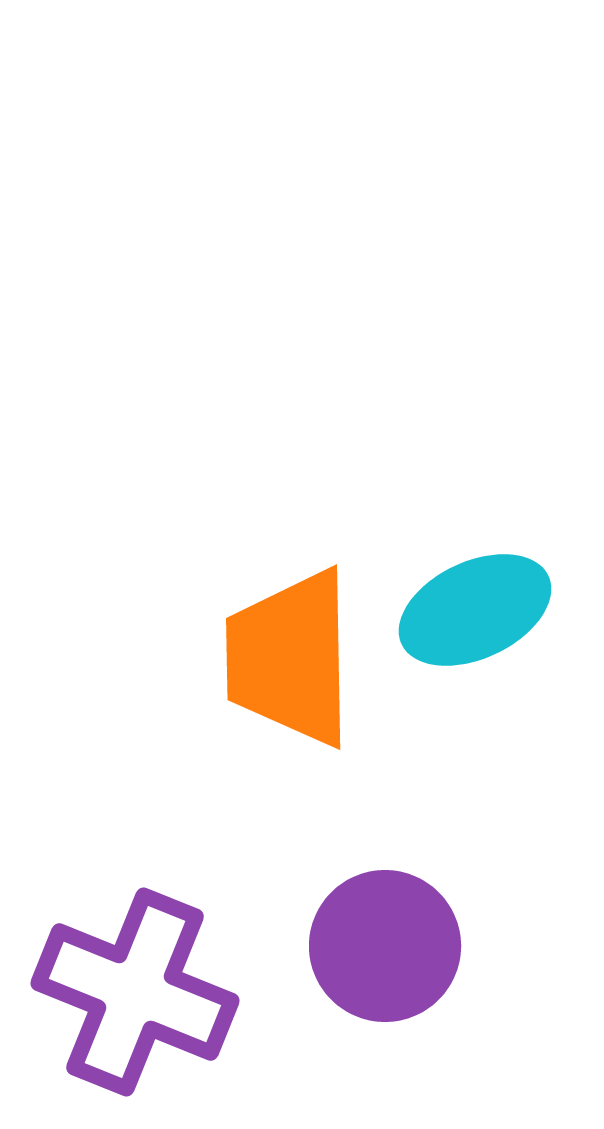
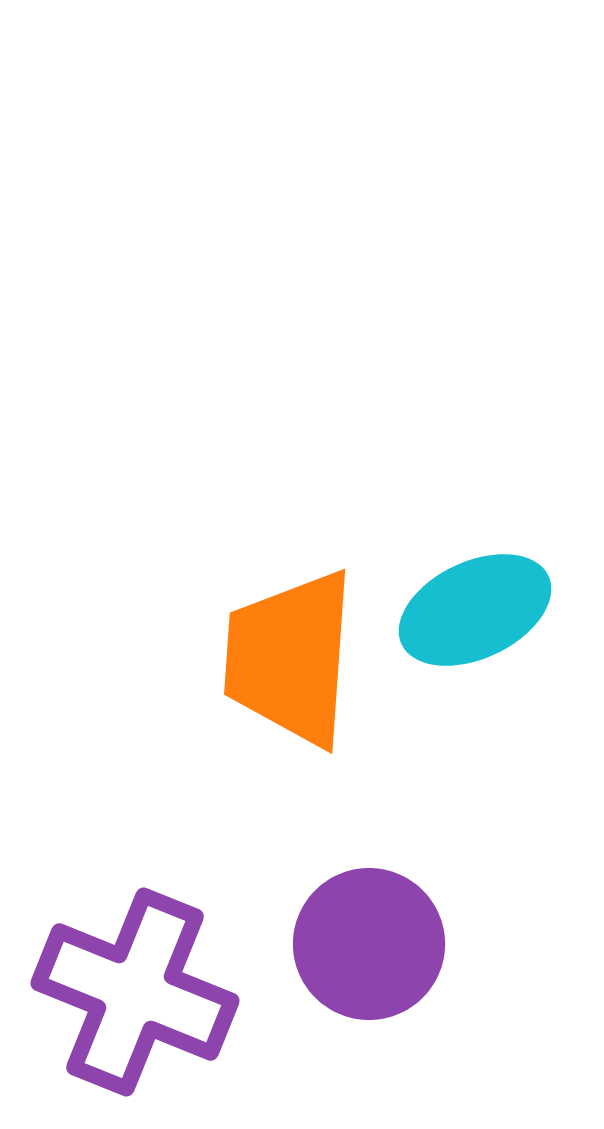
orange trapezoid: rotated 5 degrees clockwise
purple circle: moved 16 px left, 2 px up
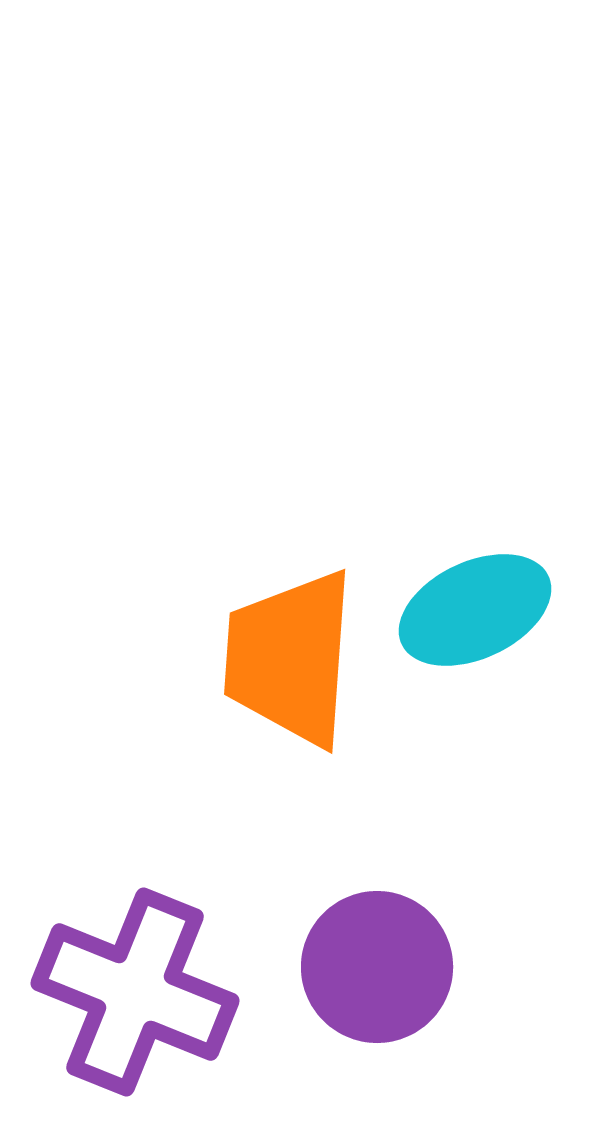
purple circle: moved 8 px right, 23 px down
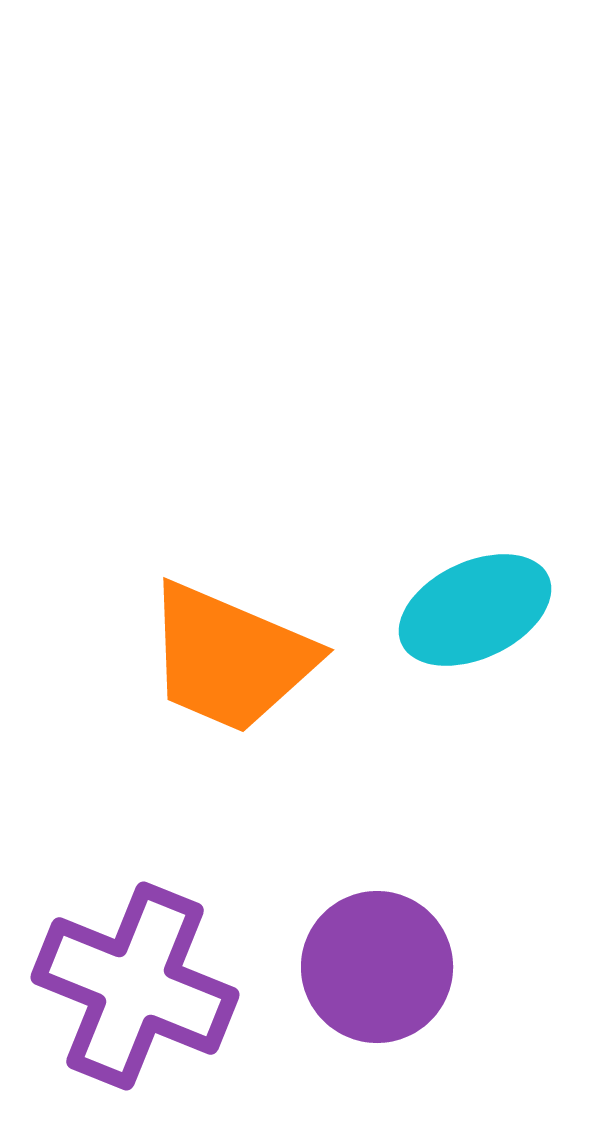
orange trapezoid: moved 60 px left; rotated 71 degrees counterclockwise
purple cross: moved 6 px up
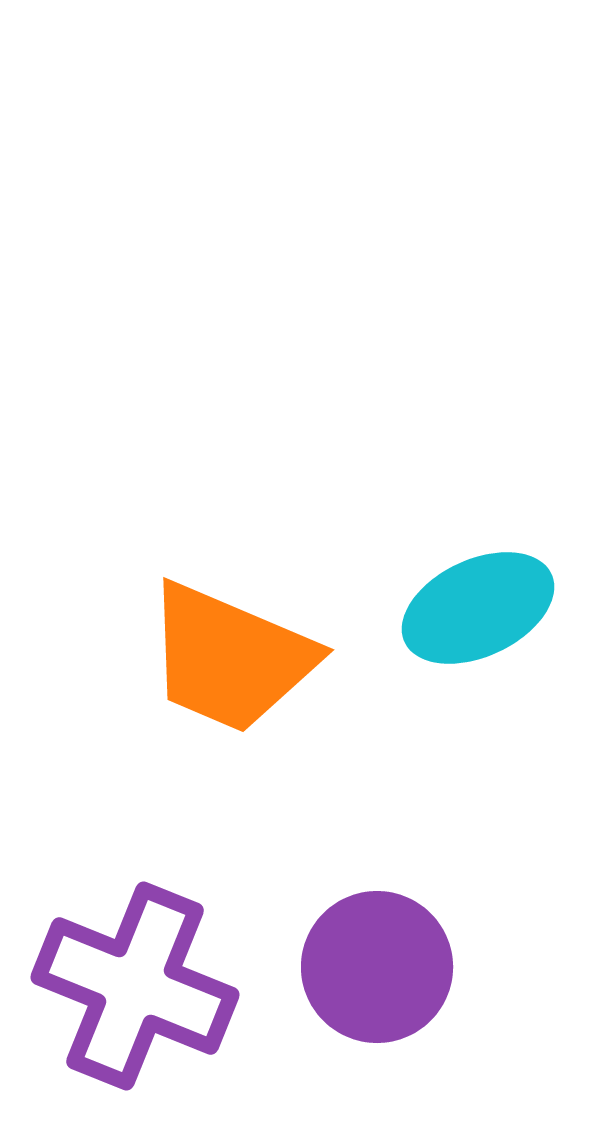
cyan ellipse: moved 3 px right, 2 px up
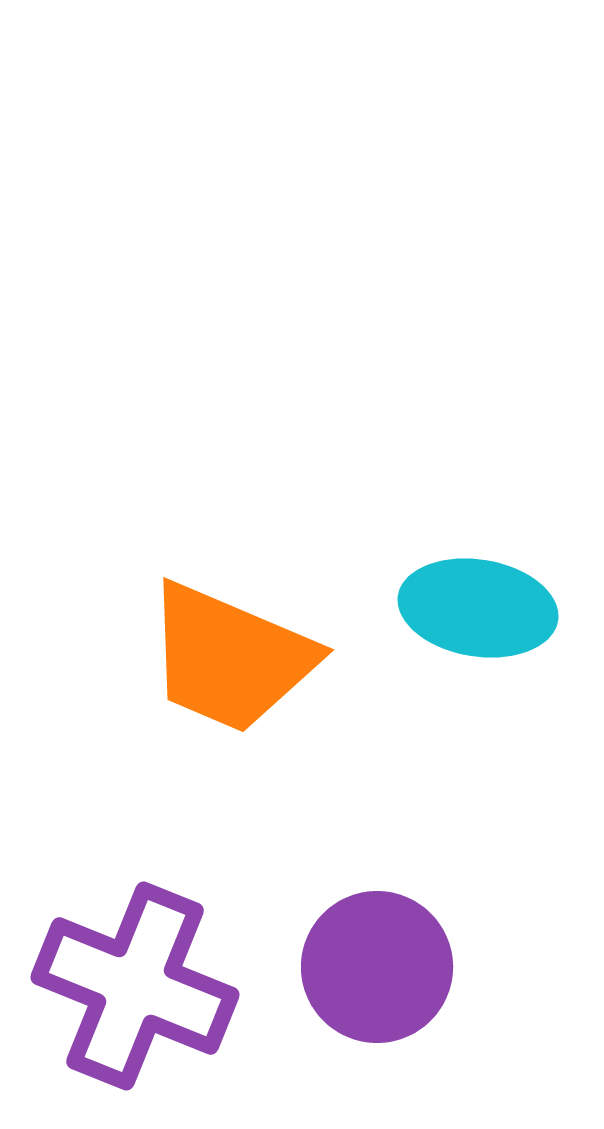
cyan ellipse: rotated 34 degrees clockwise
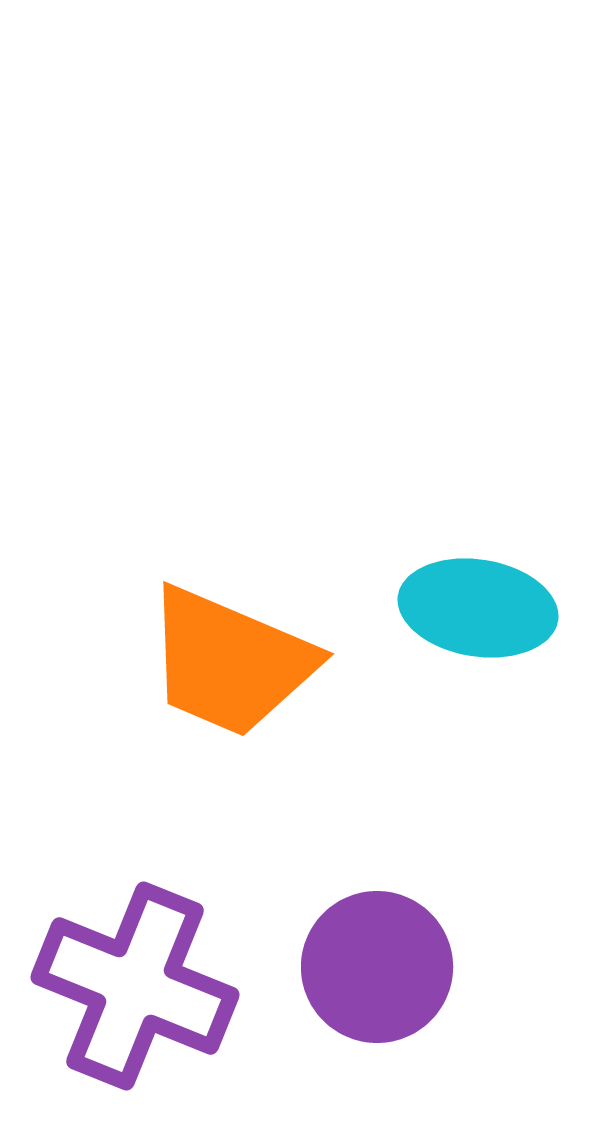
orange trapezoid: moved 4 px down
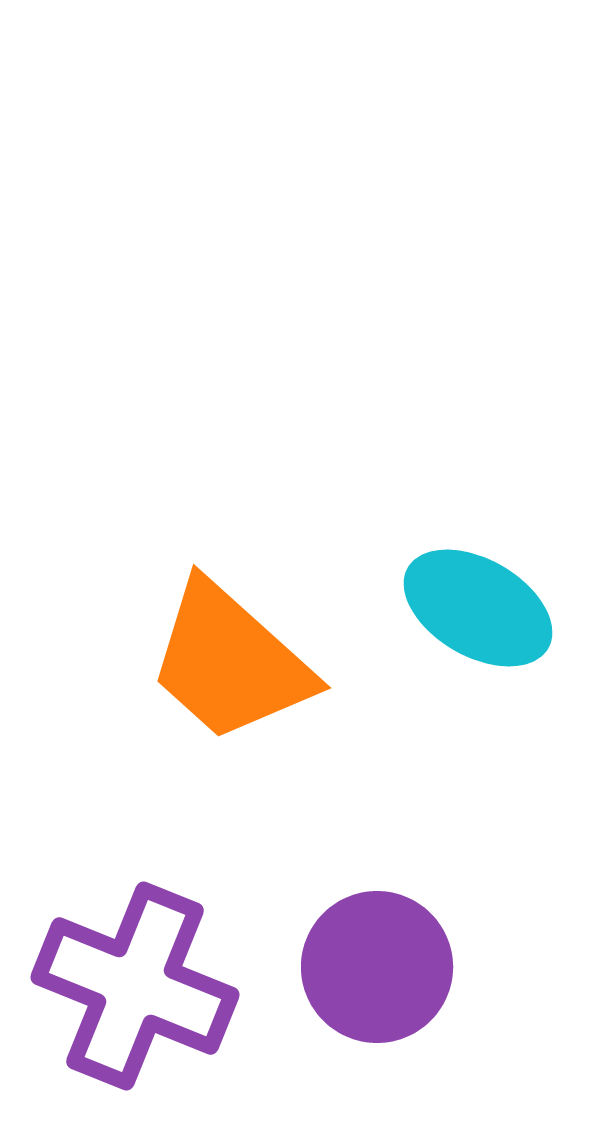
cyan ellipse: rotated 21 degrees clockwise
orange trapezoid: rotated 19 degrees clockwise
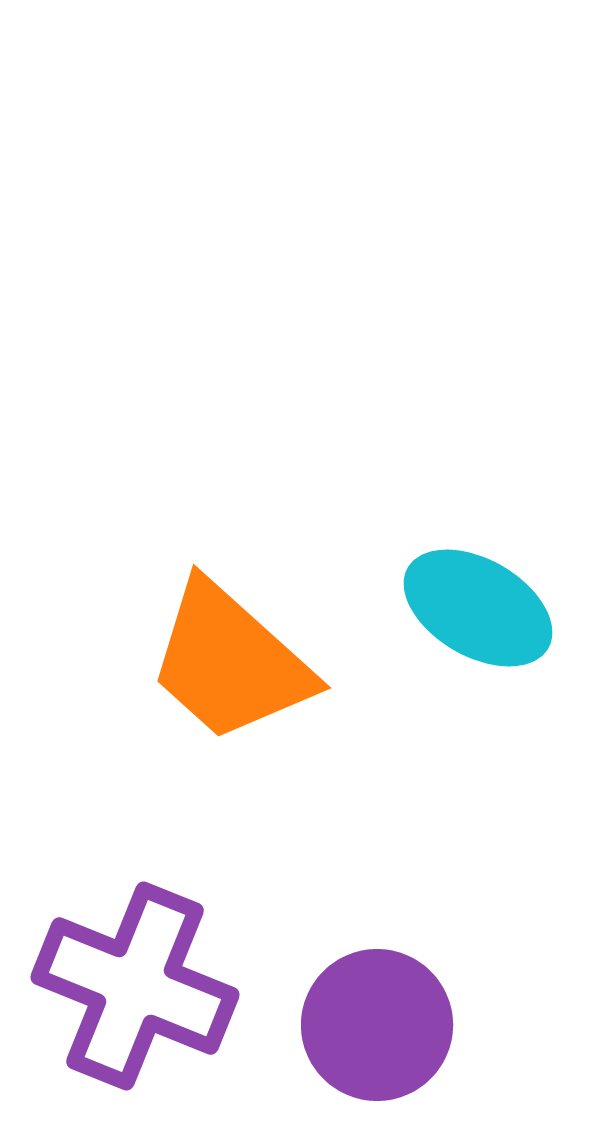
purple circle: moved 58 px down
